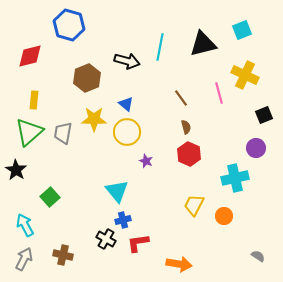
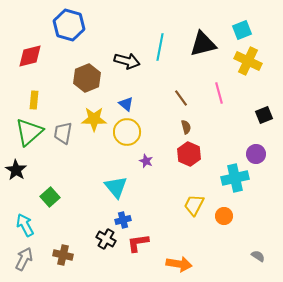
yellow cross: moved 3 px right, 14 px up
purple circle: moved 6 px down
cyan triangle: moved 1 px left, 4 px up
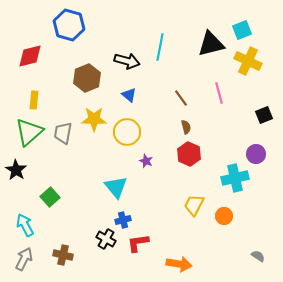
black triangle: moved 8 px right
blue triangle: moved 3 px right, 9 px up
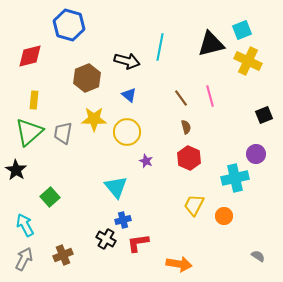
pink line: moved 9 px left, 3 px down
red hexagon: moved 4 px down
brown cross: rotated 36 degrees counterclockwise
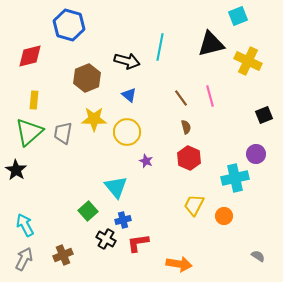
cyan square: moved 4 px left, 14 px up
green square: moved 38 px right, 14 px down
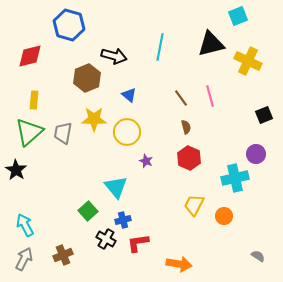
black arrow: moved 13 px left, 5 px up
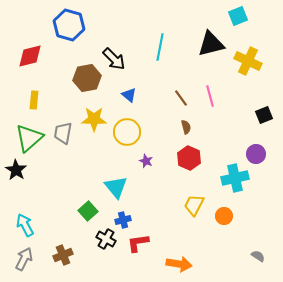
black arrow: moved 3 px down; rotated 30 degrees clockwise
brown hexagon: rotated 12 degrees clockwise
green triangle: moved 6 px down
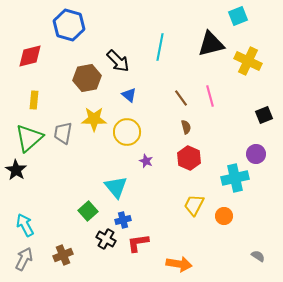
black arrow: moved 4 px right, 2 px down
